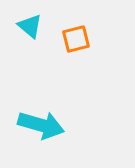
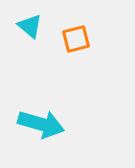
cyan arrow: moved 1 px up
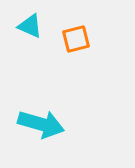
cyan triangle: rotated 16 degrees counterclockwise
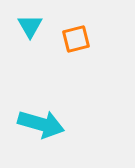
cyan triangle: rotated 36 degrees clockwise
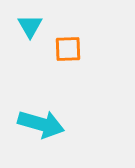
orange square: moved 8 px left, 10 px down; rotated 12 degrees clockwise
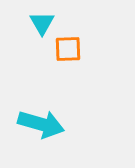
cyan triangle: moved 12 px right, 3 px up
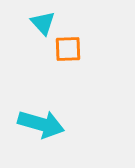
cyan triangle: moved 1 px right; rotated 12 degrees counterclockwise
